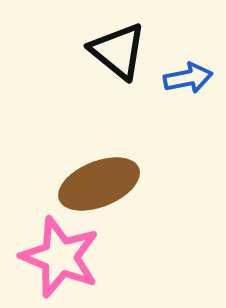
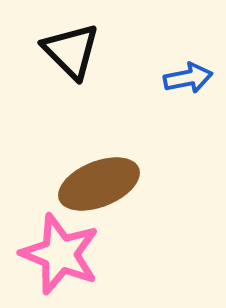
black triangle: moved 47 px left; rotated 6 degrees clockwise
pink star: moved 3 px up
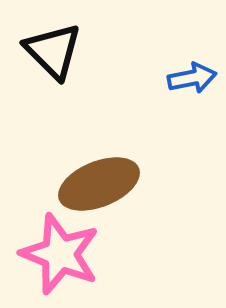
black triangle: moved 18 px left
blue arrow: moved 4 px right
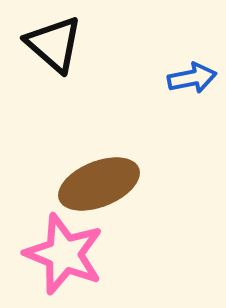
black triangle: moved 1 px right, 7 px up; rotated 4 degrees counterclockwise
pink star: moved 4 px right
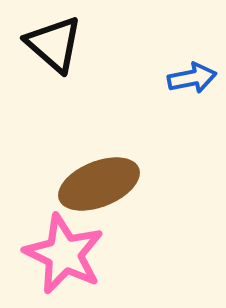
pink star: rotated 4 degrees clockwise
